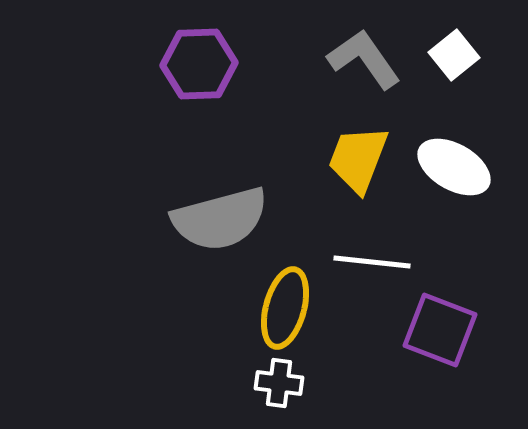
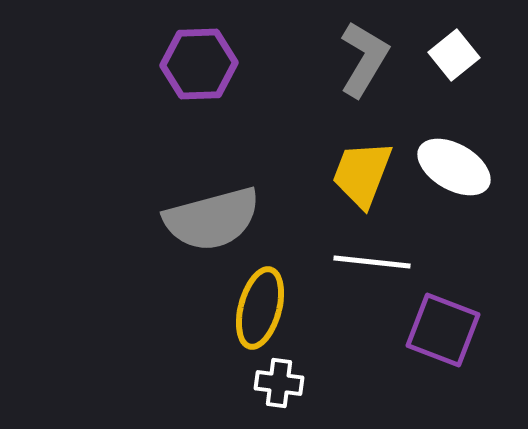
gray L-shape: rotated 66 degrees clockwise
yellow trapezoid: moved 4 px right, 15 px down
gray semicircle: moved 8 px left
yellow ellipse: moved 25 px left
purple square: moved 3 px right
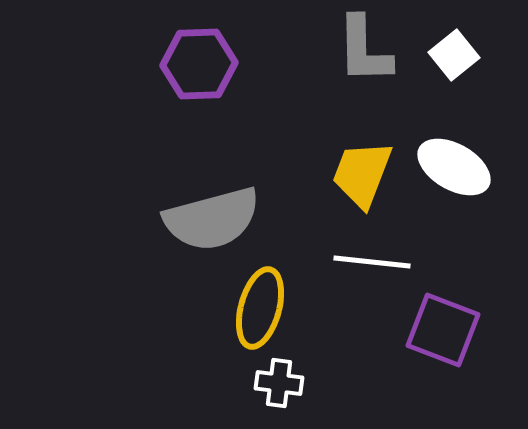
gray L-shape: moved 9 px up; rotated 148 degrees clockwise
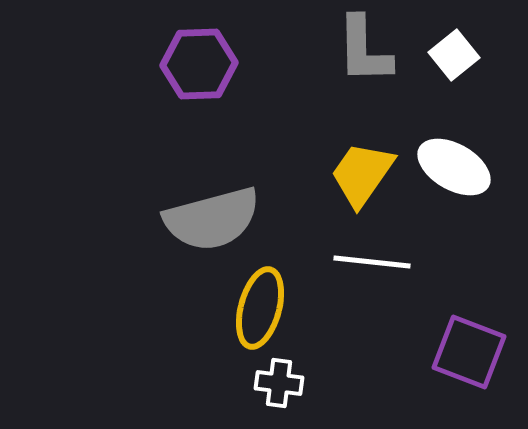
yellow trapezoid: rotated 14 degrees clockwise
purple square: moved 26 px right, 22 px down
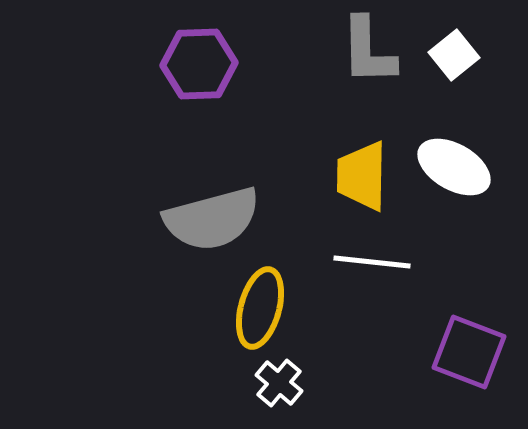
gray L-shape: moved 4 px right, 1 px down
yellow trapezoid: moved 2 px down; rotated 34 degrees counterclockwise
white cross: rotated 33 degrees clockwise
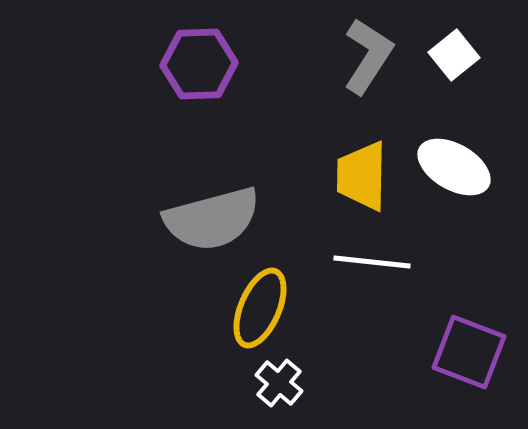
gray L-shape: moved 5 px down; rotated 146 degrees counterclockwise
yellow ellipse: rotated 8 degrees clockwise
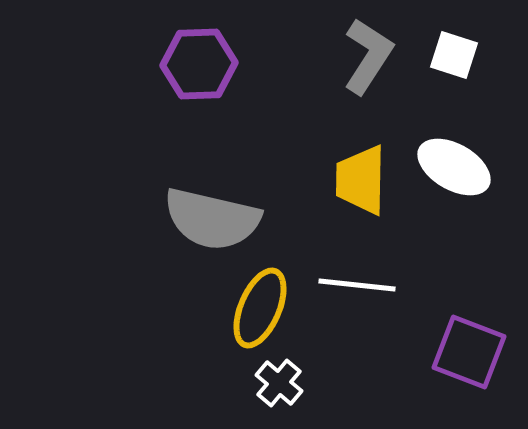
white square: rotated 33 degrees counterclockwise
yellow trapezoid: moved 1 px left, 4 px down
gray semicircle: rotated 28 degrees clockwise
white line: moved 15 px left, 23 px down
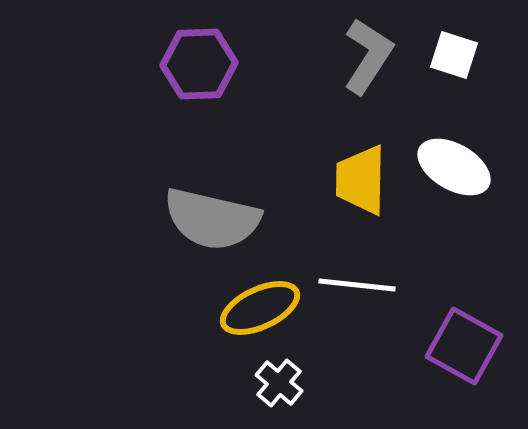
yellow ellipse: rotated 42 degrees clockwise
purple square: moved 5 px left, 6 px up; rotated 8 degrees clockwise
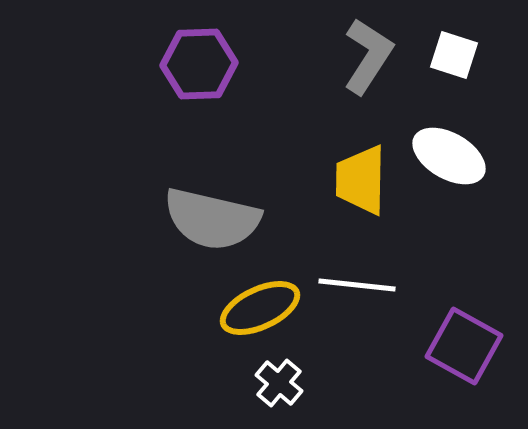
white ellipse: moved 5 px left, 11 px up
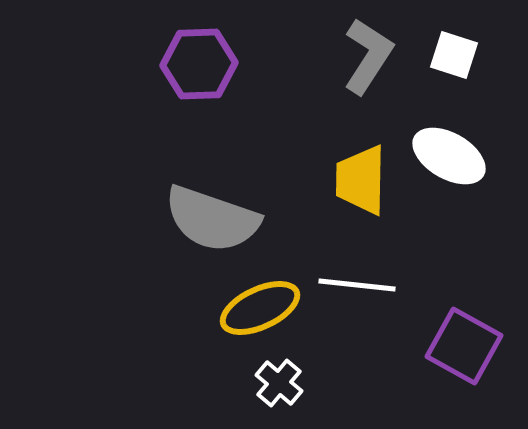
gray semicircle: rotated 6 degrees clockwise
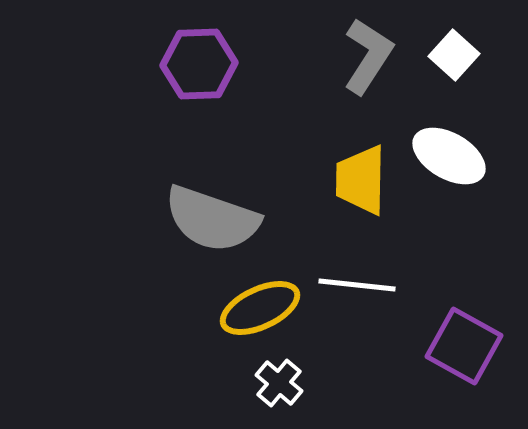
white square: rotated 24 degrees clockwise
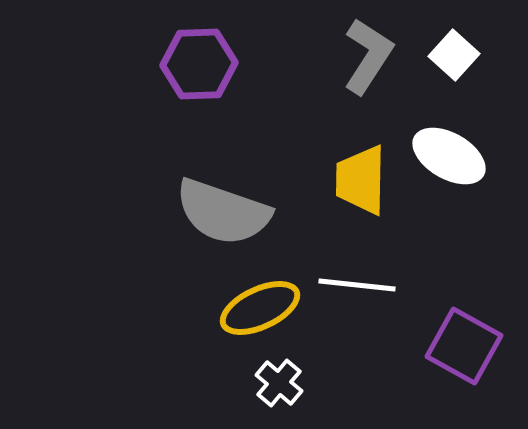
gray semicircle: moved 11 px right, 7 px up
